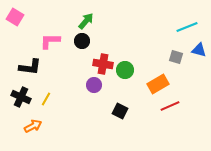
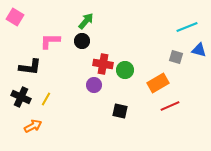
orange rectangle: moved 1 px up
black square: rotated 14 degrees counterclockwise
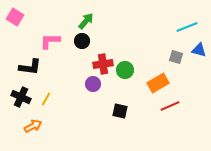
red cross: rotated 18 degrees counterclockwise
purple circle: moved 1 px left, 1 px up
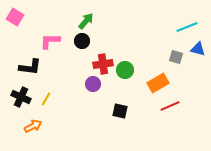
blue triangle: moved 1 px left, 1 px up
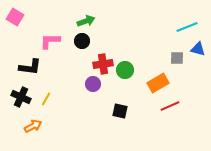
green arrow: rotated 30 degrees clockwise
gray square: moved 1 px right, 1 px down; rotated 16 degrees counterclockwise
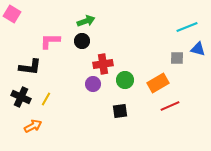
pink square: moved 3 px left, 3 px up
green circle: moved 10 px down
black square: rotated 21 degrees counterclockwise
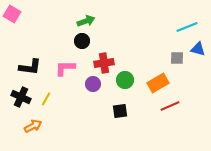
pink L-shape: moved 15 px right, 27 px down
red cross: moved 1 px right, 1 px up
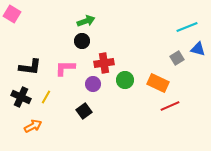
gray square: rotated 32 degrees counterclockwise
orange rectangle: rotated 55 degrees clockwise
yellow line: moved 2 px up
black square: moved 36 px left; rotated 28 degrees counterclockwise
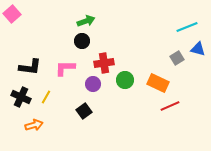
pink square: rotated 18 degrees clockwise
orange arrow: moved 1 px right, 1 px up; rotated 12 degrees clockwise
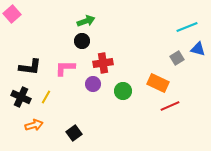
red cross: moved 1 px left
green circle: moved 2 px left, 11 px down
black square: moved 10 px left, 22 px down
